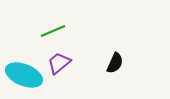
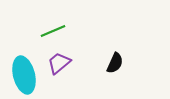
cyan ellipse: rotated 54 degrees clockwise
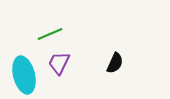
green line: moved 3 px left, 3 px down
purple trapezoid: rotated 25 degrees counterclockwise
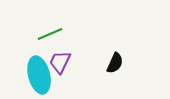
purple trapezoid: moved 1 px right, 1 px up
cyan ellipse: moved 15 px right
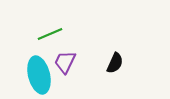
purple trapezoid: moved 5 px right
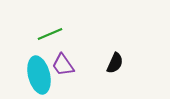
purple trapezoid: moved 2 px left, 3 px down; rotated 60 degrees counterclockwise
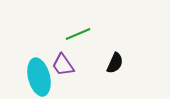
green line: moved 28 px right
cyan ellipse: moved 2 px down
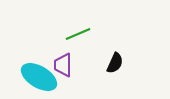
purple trapezoid: rotated 35 degrees clockwise
cyan ellipse: rotated 45 degrees counterclockwise
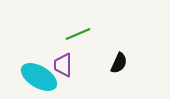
black semicircle: moved 4 px right
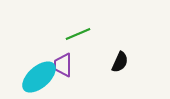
black semicircle: moved 1 px right, 1 px up
cyan ellipse: rotated 72 degrees counterclockwise
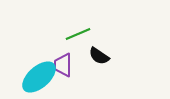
black semicircle: moved 21 px left, 6 px up; rotated 100 degrees clockwise
